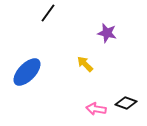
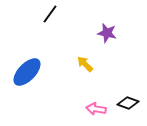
black line: moved 2 px right, 1 px down
black diamond: moved 2 px right
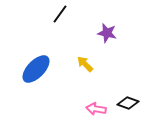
black line: moved 10 px right
blue ellipse: moved 9 px right, 3 px up
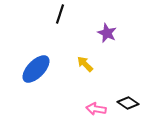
black line: rotated 18 degrees counterclockwise
purple star: rotated 12 degrees clockwise
black diamond: rotated 15 degrees clockwise
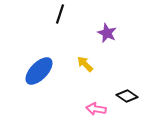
blue ellipse: moved 3 px right, 2 px down
black diamond: moved 1 px left, 7 px up
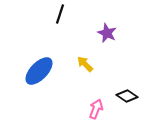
pink arrow: rotated 102 degrees clockwise
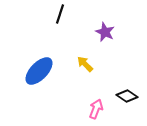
purple star: moved 2 px left, 1 px up
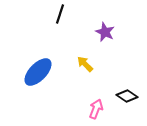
blue ellipse: moved 1 px left, 1 px down
